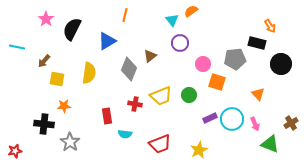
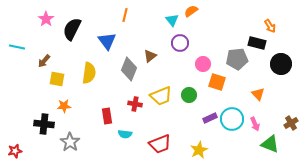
blue triangle: rotated 36 degrees counterclockwise
gray pentagon: moved 2 px right
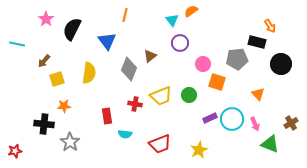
black rectangle: moved 1 px up
cyan line: moved 3 px up
yellow square: rotated 28 degrees counterclockwise
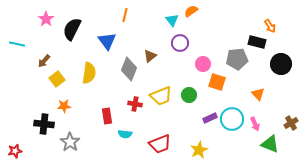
yellow square: rotated 21 degrees counterclockwise
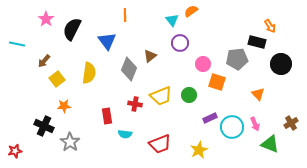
orange line: rotated 16 degrees counterclockwise
cyan circle: moved 8 px down
black cross: moved 2 px down; rotated 18 degrees clockwise
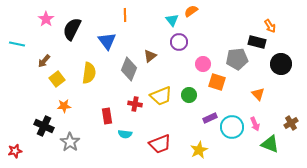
purple circle: moved 1 px left, 1 px up
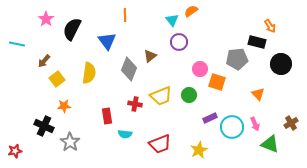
pink circle: moved 3 px left, 5 px down
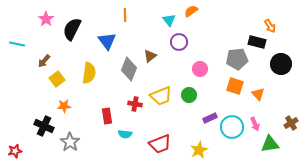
cyan triangle: moved 3 px left
orange square: moved 18 px right, 4 px down
green triangle: rotated 30 degrees counterclockwise
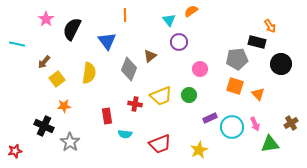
brown arrow: moved 1 px down
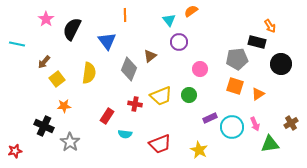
orange triangle: rotated 40 degrees clockwise
red rectangle: rotated 42 degrees clockwise
yellow star: rotated 18 degrees counterclockwise
